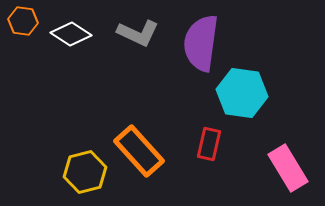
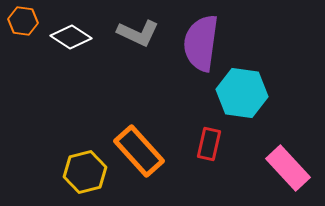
white diamond: moved 3 px down
pink rectangle: rotated 12 degrees counterclockwise
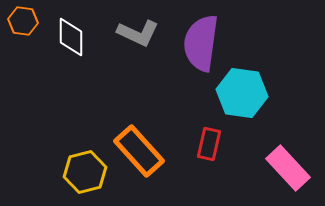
white diamond: rotated 57 degrees clockwise
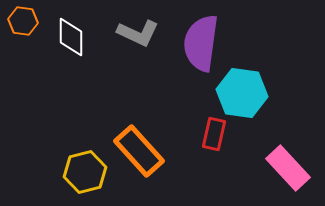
red rectangle: moved 5 px right, 10 px up
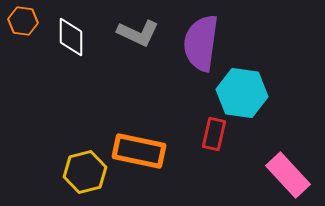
orange rectangle: rotated 36 degrees counterclockwise
pink rectangle: moved 7 px down
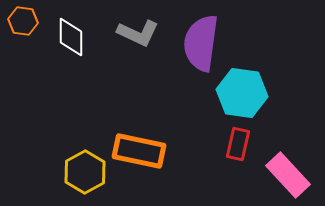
red rectangle: moved 24 px right, 10 px down
yellow hexagon: rotated 15 degrees counterclockwise
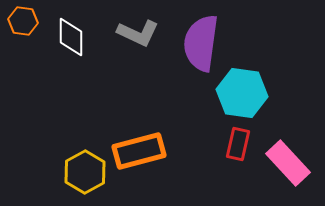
orange rectangle: rotated 27 degrees counterclockwise
pink rectangle: moved 12 px up
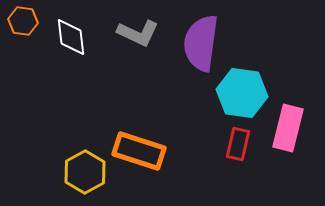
white diamond: rotated 6 degrees counterclockwise
orange rectangle: rotated 33 degrees clockwise
pink rectangle: moved 35 px up; rotated 57 degrees clockwise
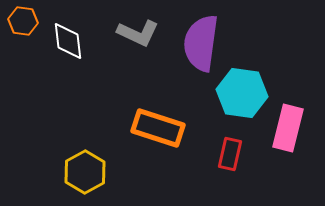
white diamond: moved 3 px left, 4 px down
red rectangle: moved 8 px left, 10 px down
orange rectangle: moved 19 px right, 23 px up
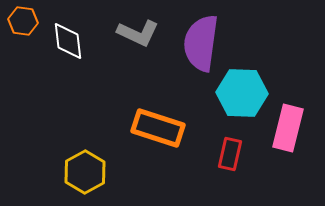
cyan hexagon: rotated 6 degrees counterclockwise
